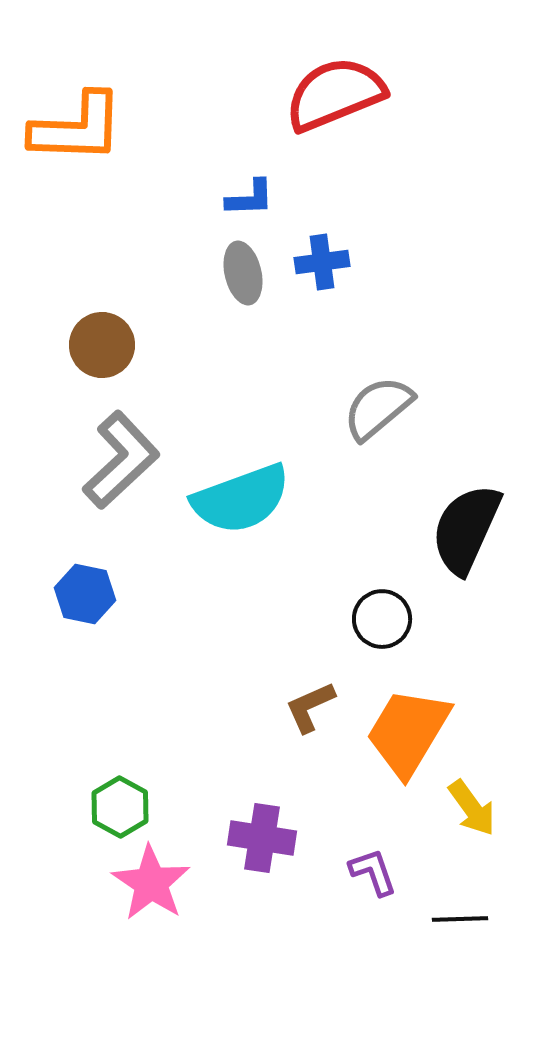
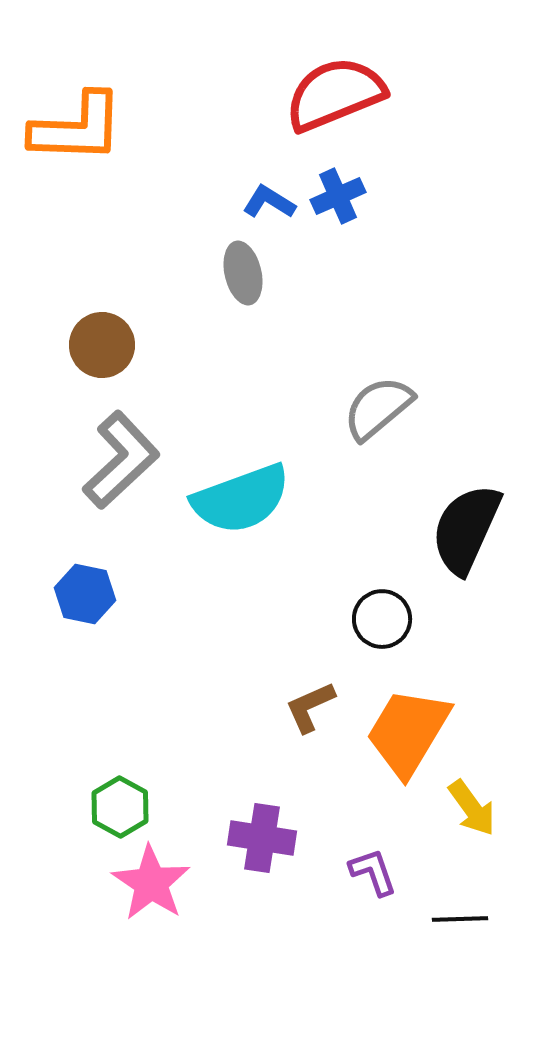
blue L-shape: moved 19 px right, 4 px down; rotated 146 degrees counterclockwise
blue cross: moved 16 px right, 66 px up; rotated 16 degrees counterclockwise
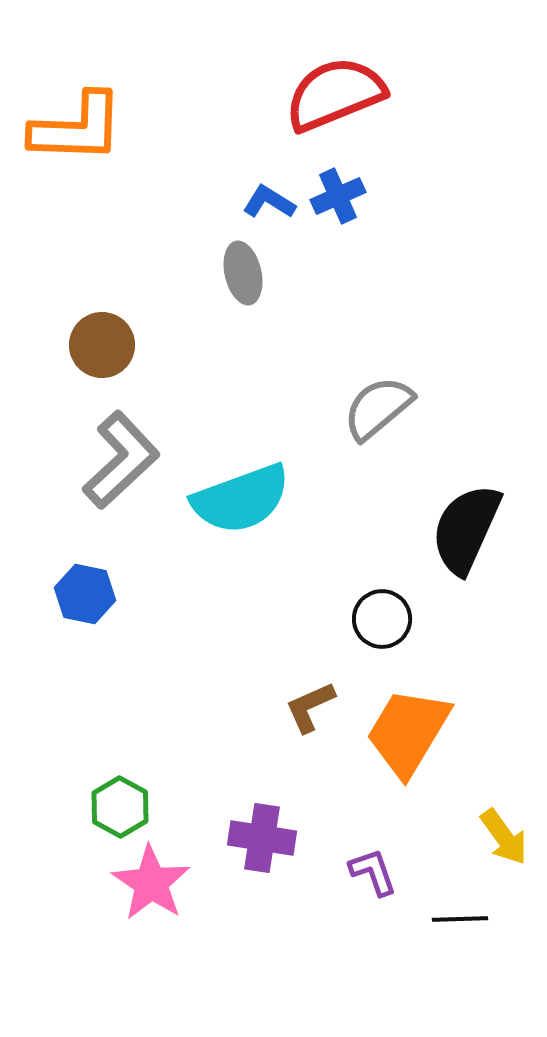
yellow arrow: moved 32 px right, 29 px down
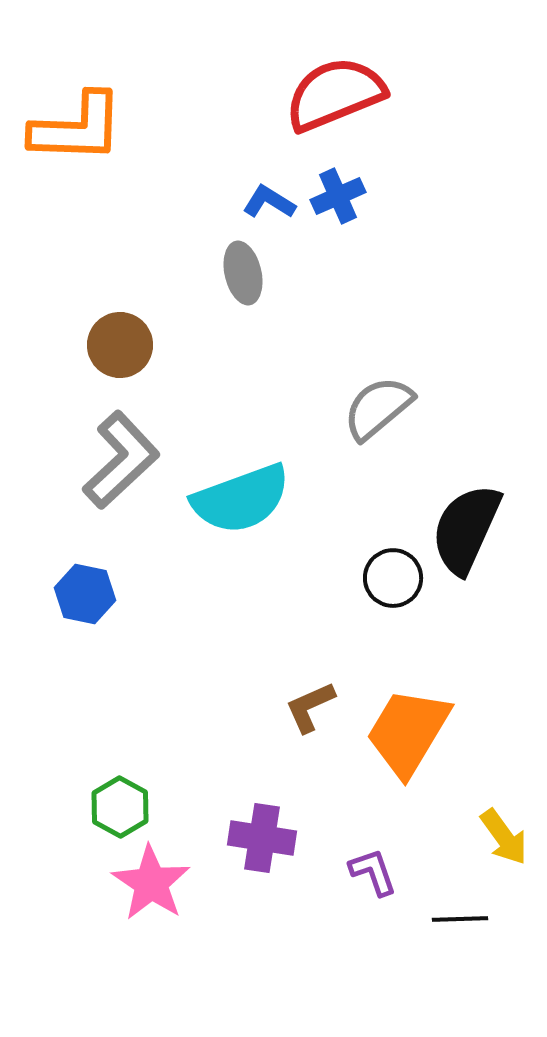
brown circle: moved 18 px right
black circle: moved 11 px right, 41 px up
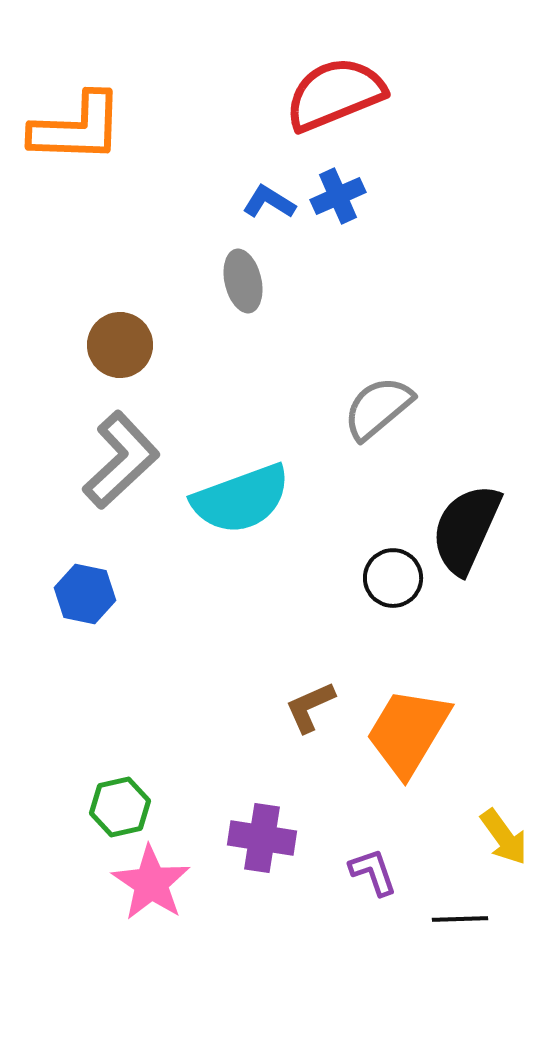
gray ellipse: moved 8 px down
green hexagon: rotated 18 degrees clockwise
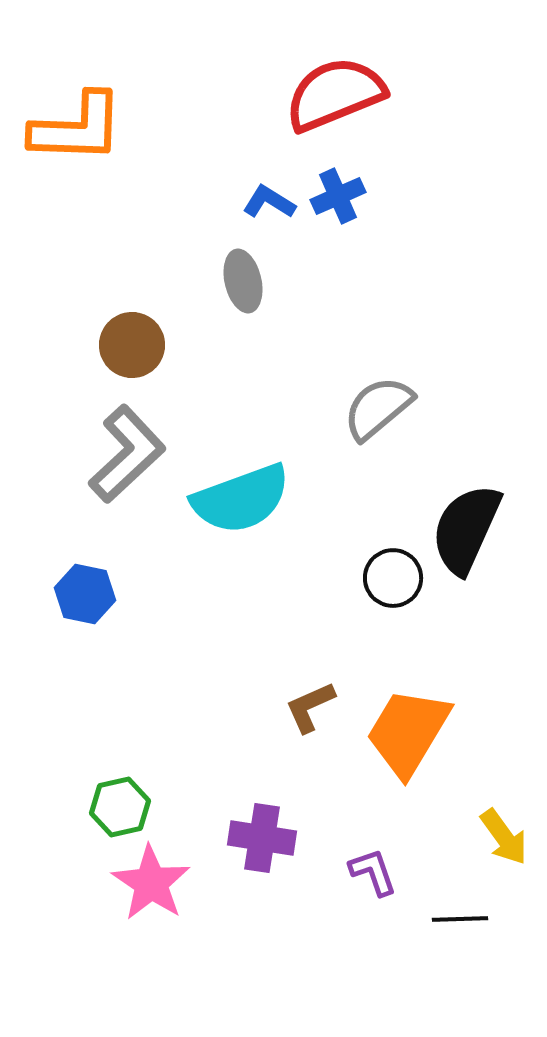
brown circle: moved 12 px right
gray L-shape: moved 6 px right, 6 px up
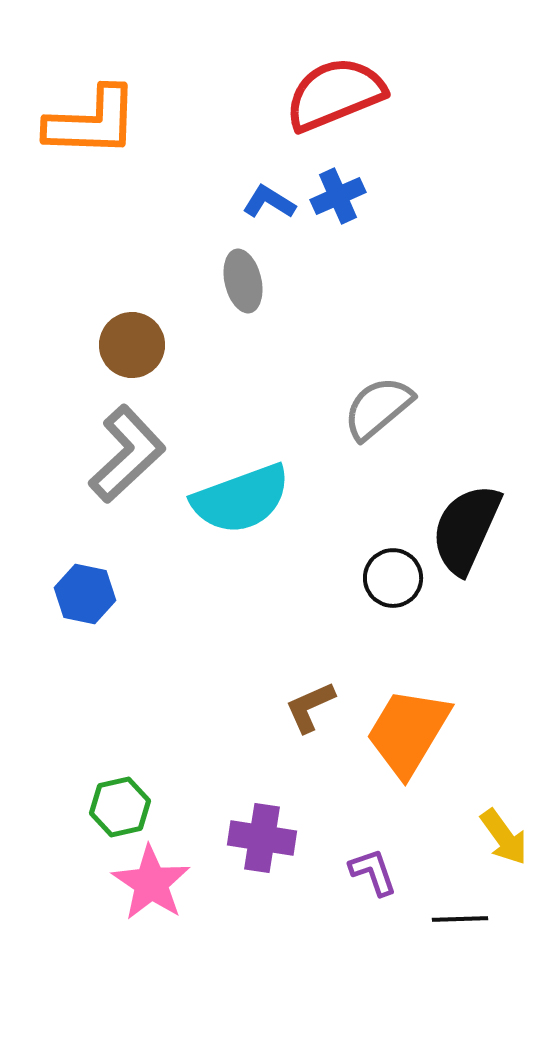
orange L-shape: moved 15 px right, 6 px up
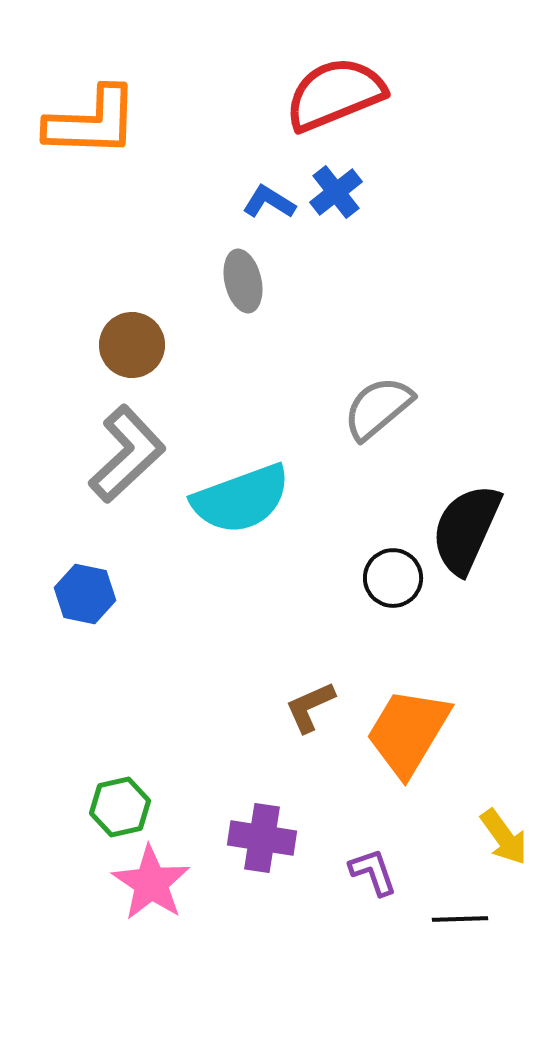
blue cross: moved 2 px left, 4 px up; rotated 14 degrees counterclockwise
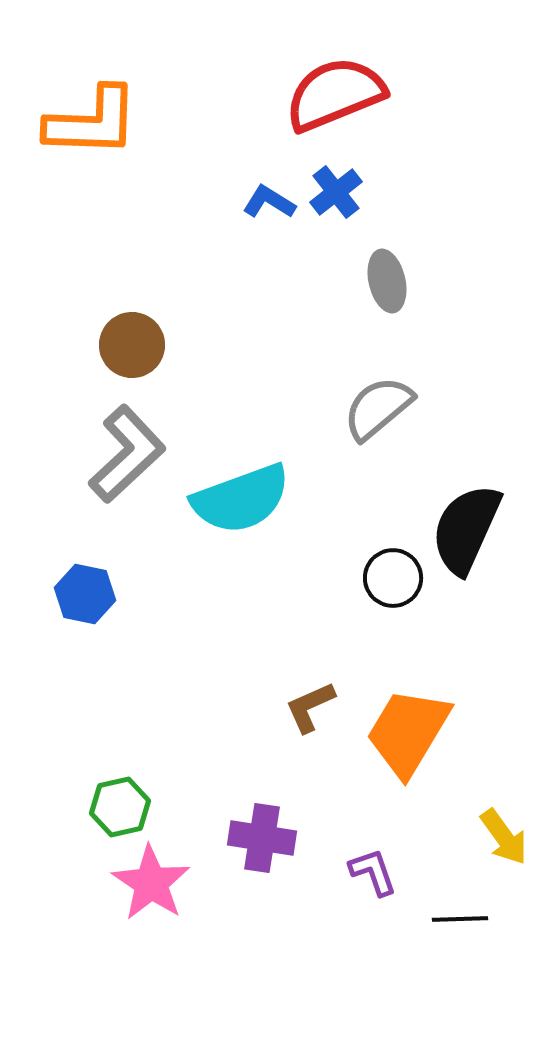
gray ellipse: moved 144 px right
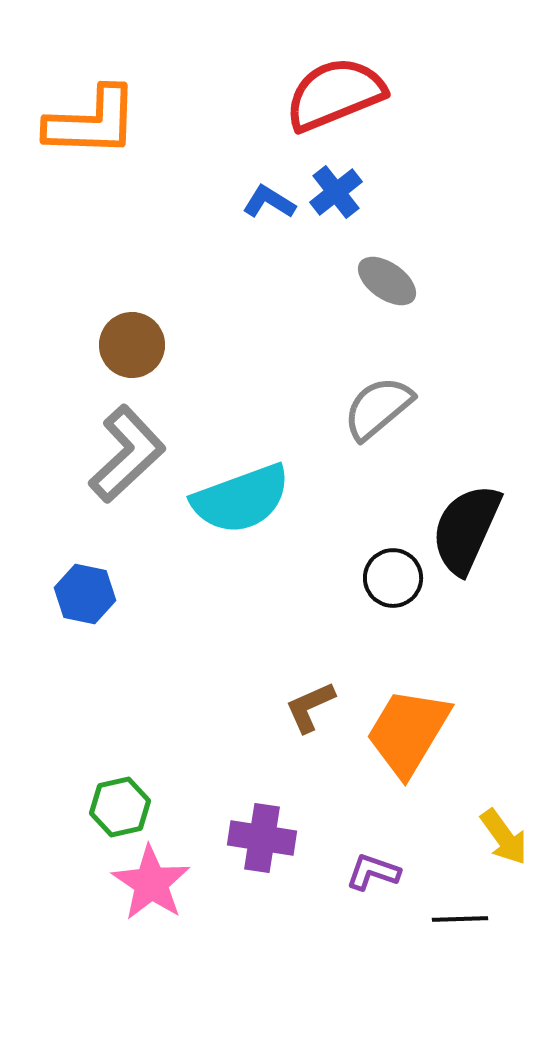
gray ellipse: rotated 42 degrees counterclockwise
purple L-shape: rotated 52 degrees counterclockwise
